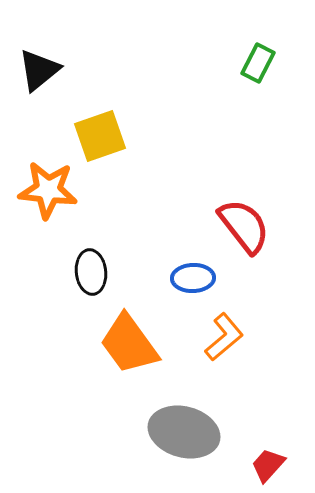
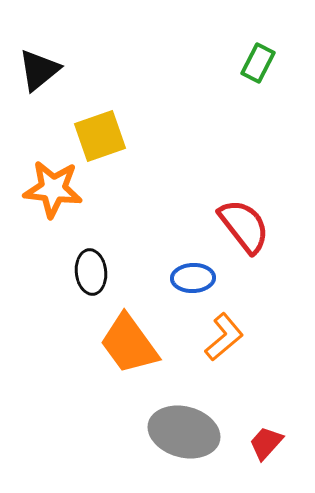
orange star: moved 5 px right, 1 px up
red trapezoid: moved 2 px left, 22 px up
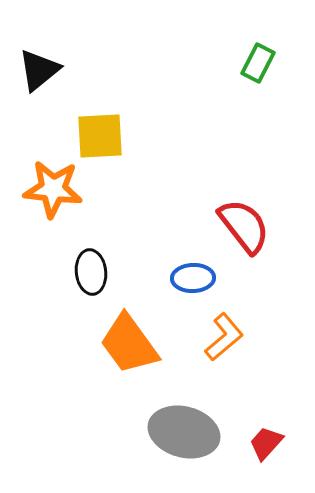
yellow square: rotated 16 degrees clockwise
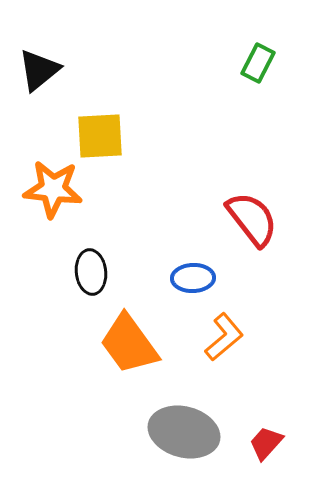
red semicircle: moved 8 px right, 7 px up
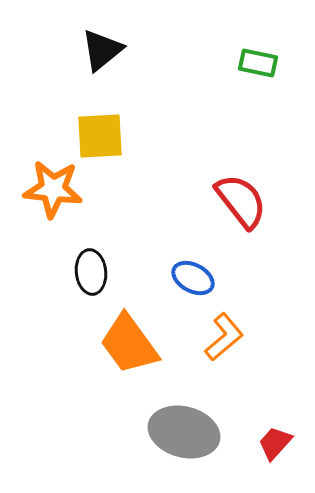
green rectangle: rotated 75 degrees clockwise
black triangle: moved 63 px right, 20 px up
red semicircle: moved 11 px left, 18 px up
blue ellipse: rotated 30 degrees clockwise
red trapezoid: moved 9 px right
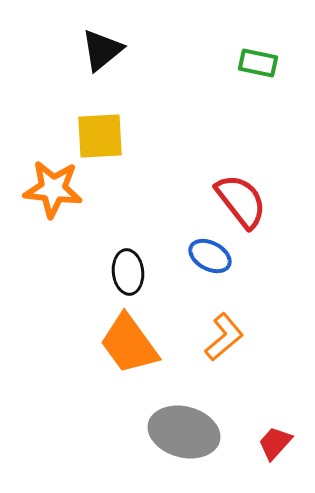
black ellipse: moved 37 px right
blue ellipse: moved 17 px right, 22 px up
